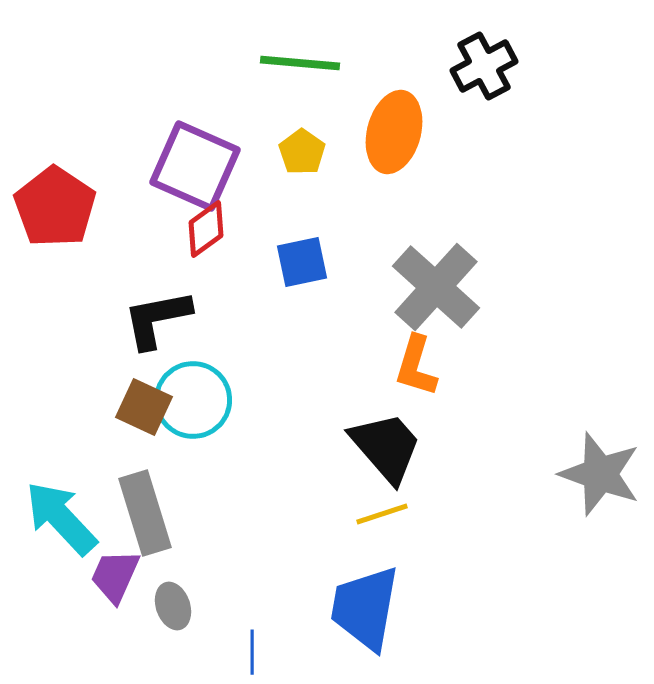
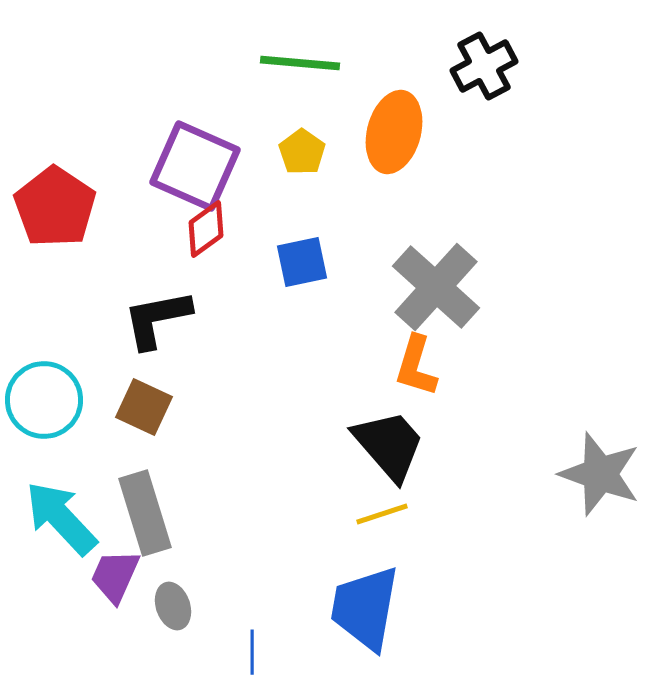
cyan circle: moved 149 px left
black trapezoid: moved 3 px right, 2 px up
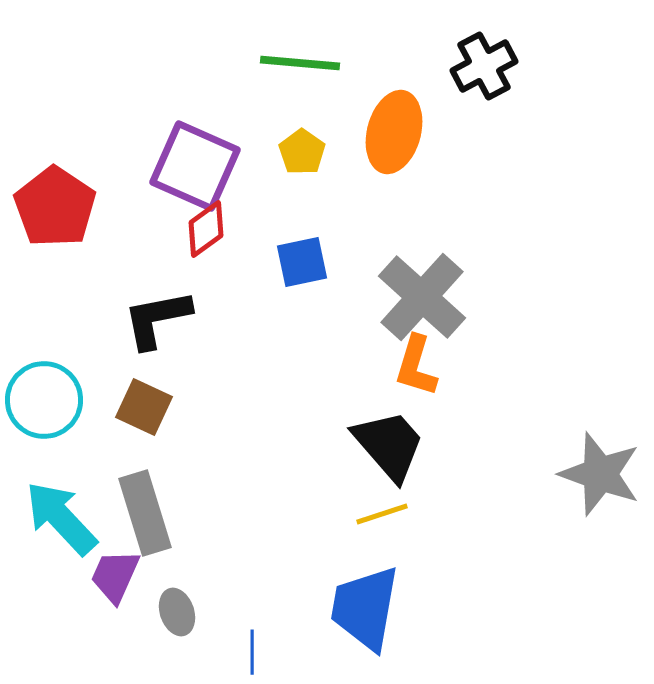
gray cross: moved 14 px left, 10 px down
gray ellipse: moved 4 px right, 6 px down
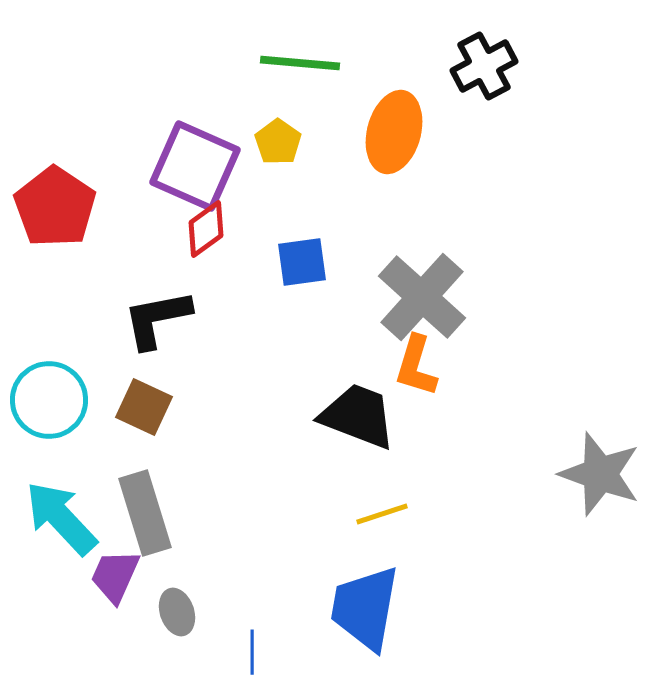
yellow pentagon: moved 24 px left, 10 px up
blue square: rotated 4 degrees clockwise
cyan circle: moved 5 px right
black trapezoid: moved 31 px left, 29 px up; rotated 28 degrees counterclockwise
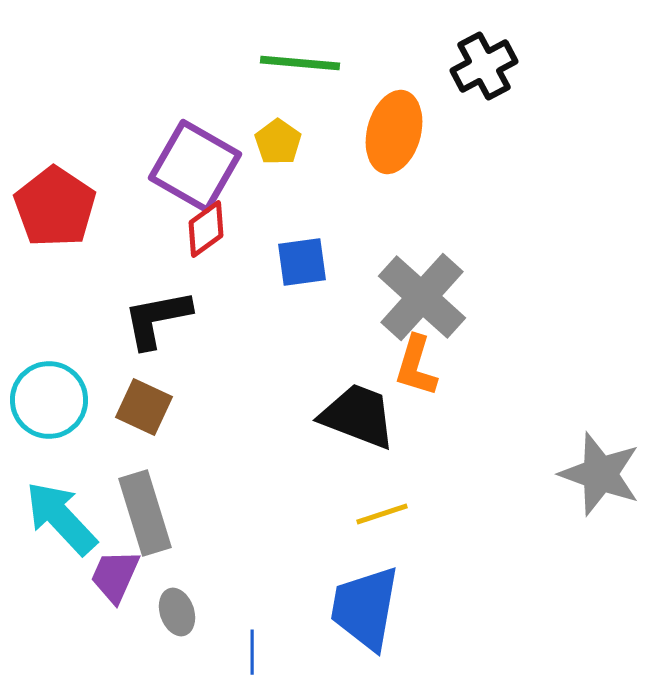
purple square: rotated 6 degrees clockwise
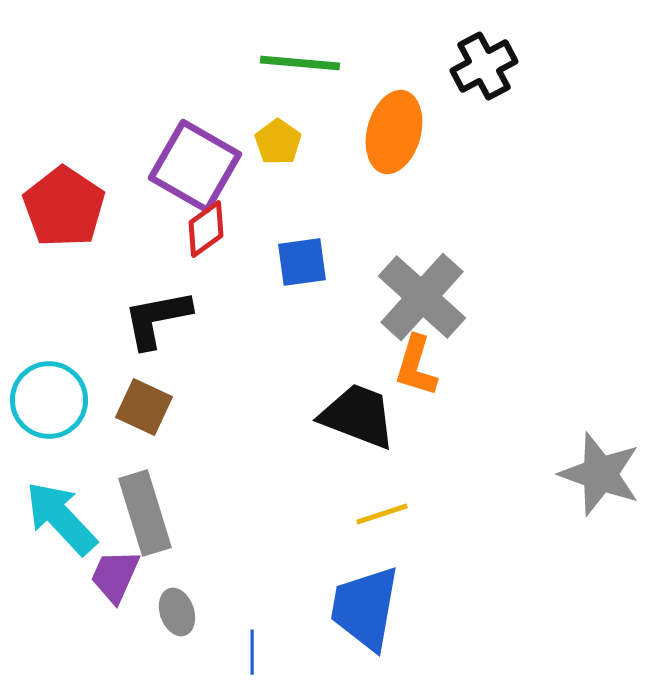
red pentagon: moved 9 px right
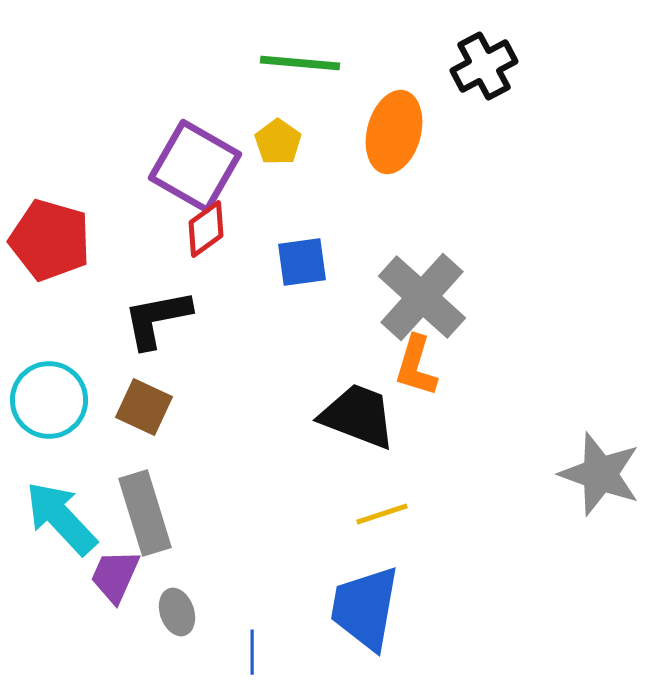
red pentagon: moved 14 px left, 33 px down; rotated 18 degrees counterclockwise
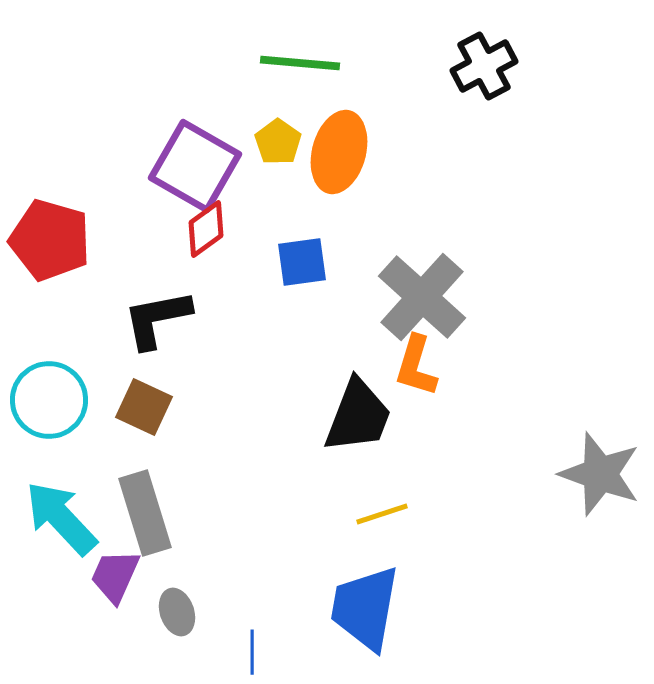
orange ellipse: moved 55 px left, 20 px down
black trapezoid: rotated 90 degrees clockwise
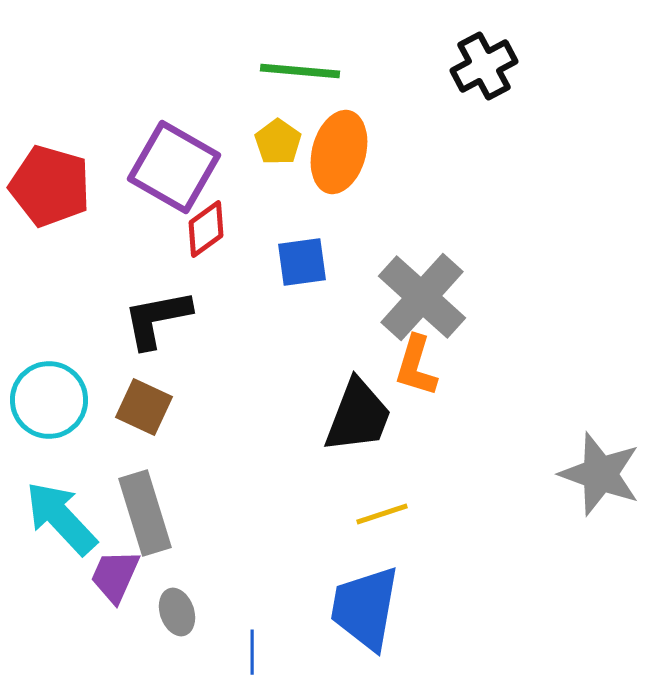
green line: moved 8 px down
purple square: moved 21 px left, 1 px down
red pentagon: moved 54 px up
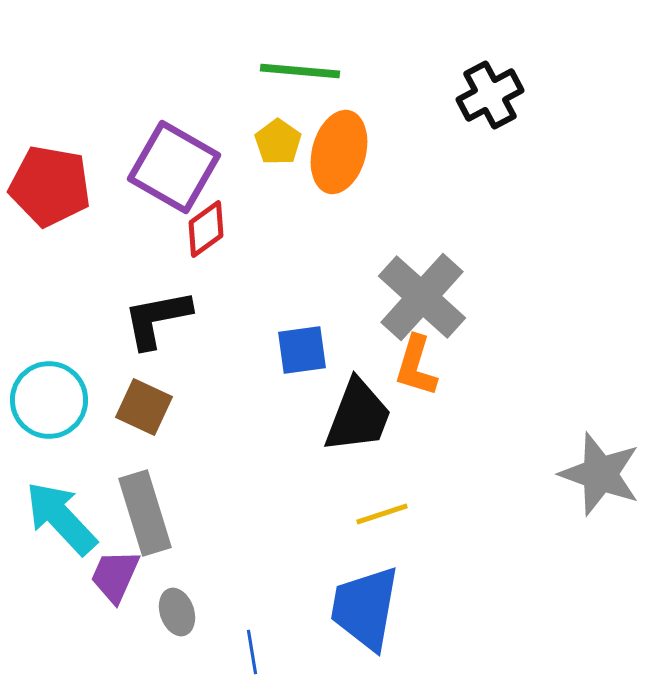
black cross: moved 6 px right, 29 px down
red pentagon: rotated 6 degrees counterclockwise
blue square: moved 88 px down
blue line: rotated 9 degrees counterclockwise
